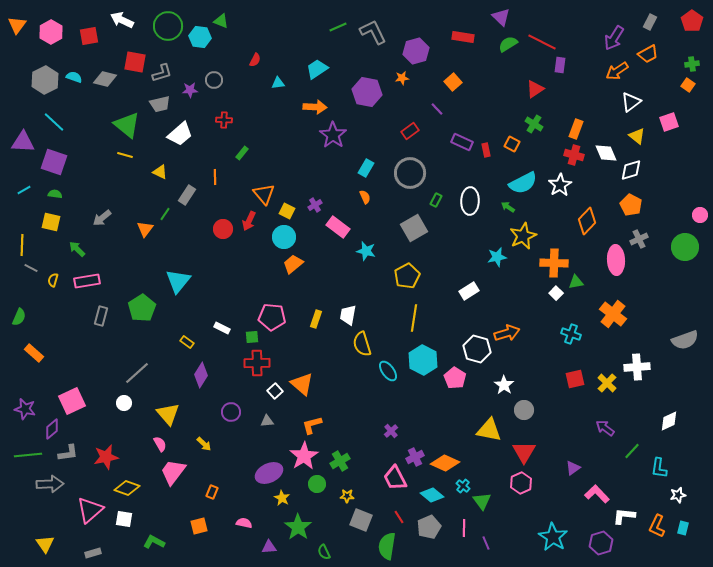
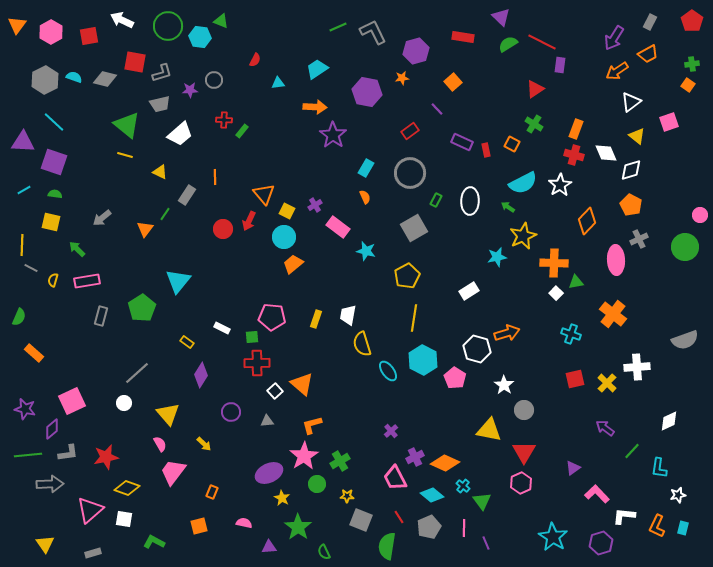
green rectangle at (242, 153): moved 22 px up
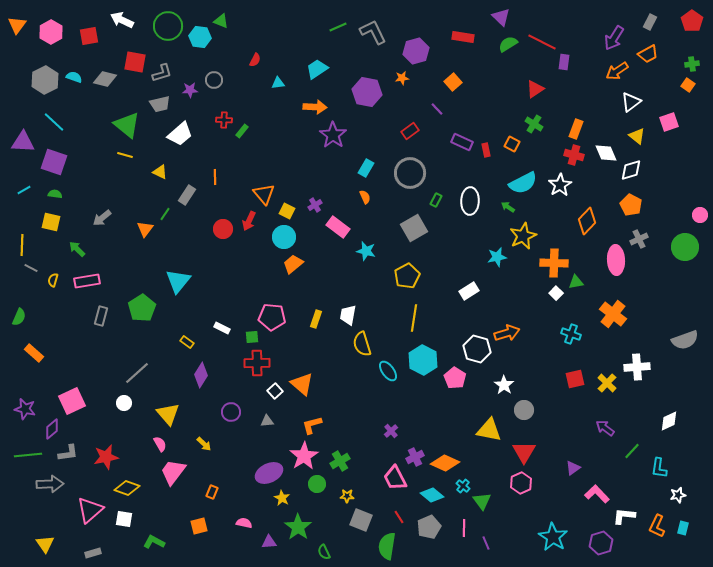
purple rectangle at (560, 65): moved 4 px right, 3 px up
purple triangle at (269, 547): moved 5 px up
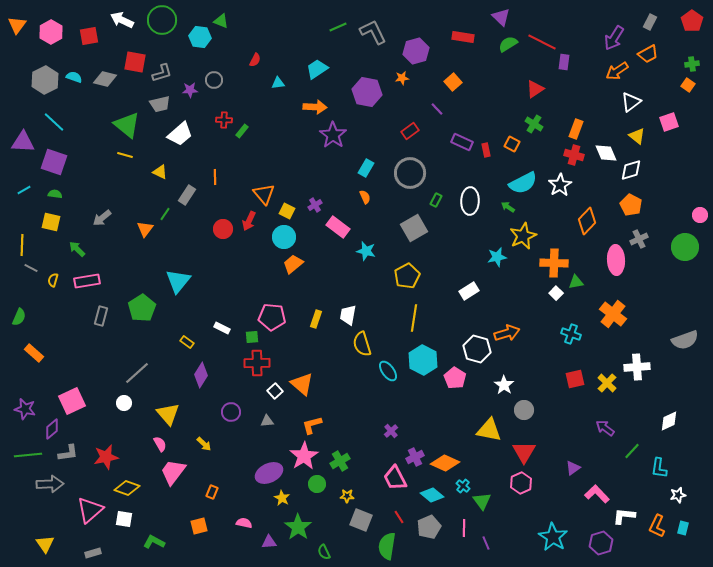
green circle at (168, 26): moved 6 px left, 6 px up
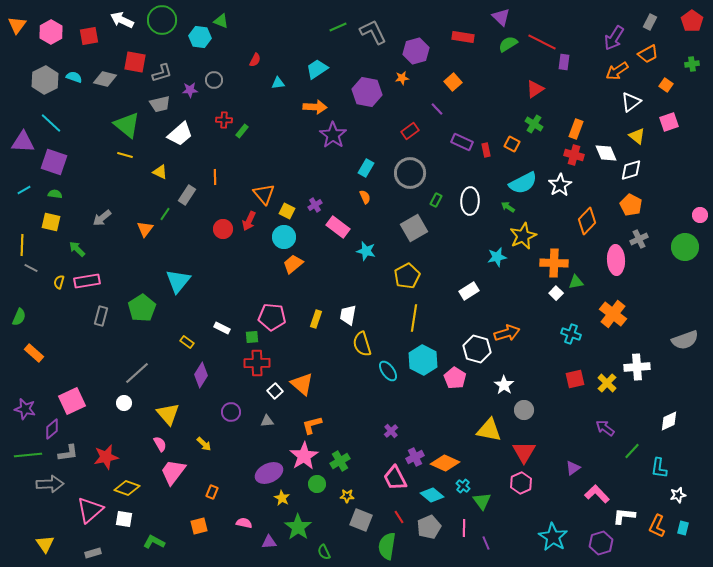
orange square at (688, 85): moved 22 px left
cyan line at (54, 122): moved 3 px left, 1 px down
yellow semicircle at (53, 280): moved 6 px right, 2 px down
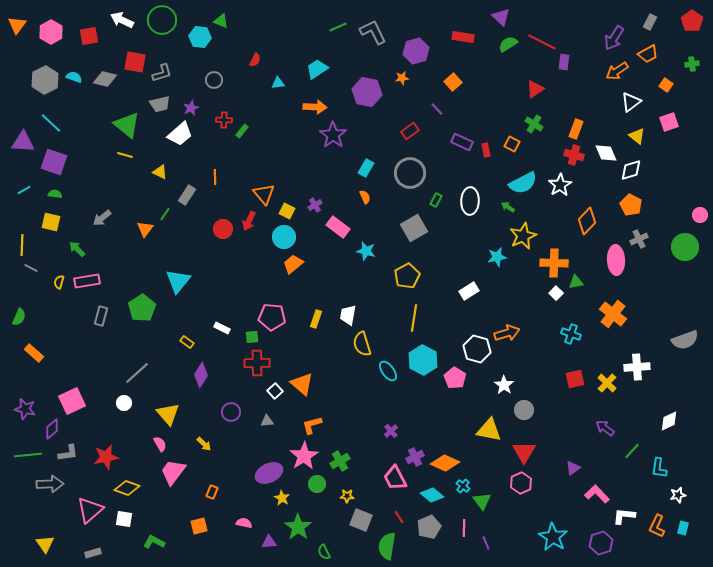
purple star at (190, 90): moved 1 px right, 18 px down; rotated 21 degrees counterclockwise
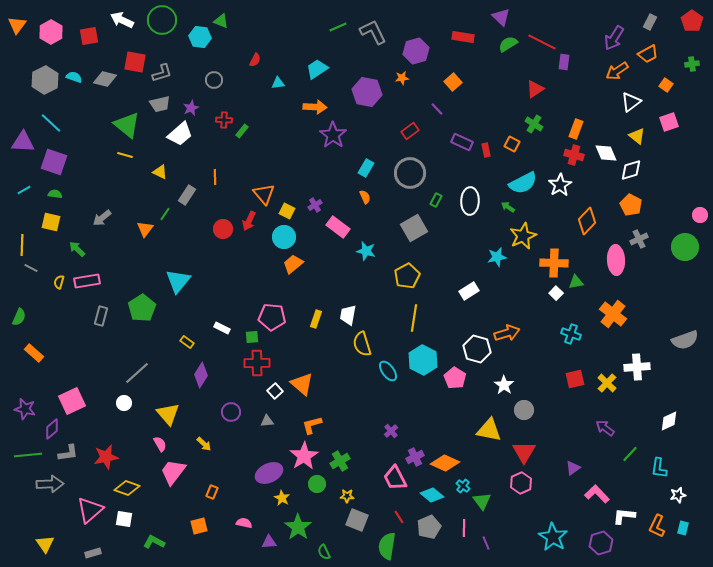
green line at (632, 451): moved 2 px left, 3 px down
gray square at (361, 520): moved 4 px left
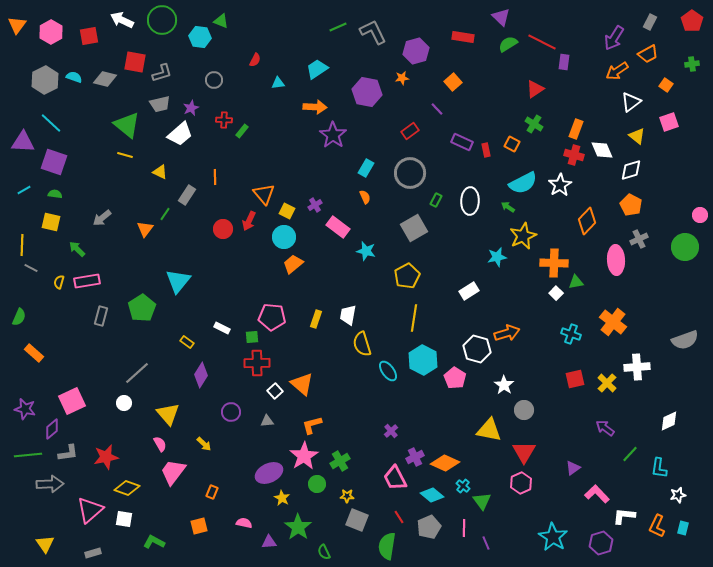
white diamond at (606, 153): moved 4 px left, 3 px up
orange cross at (613, 314): moved 8 px down
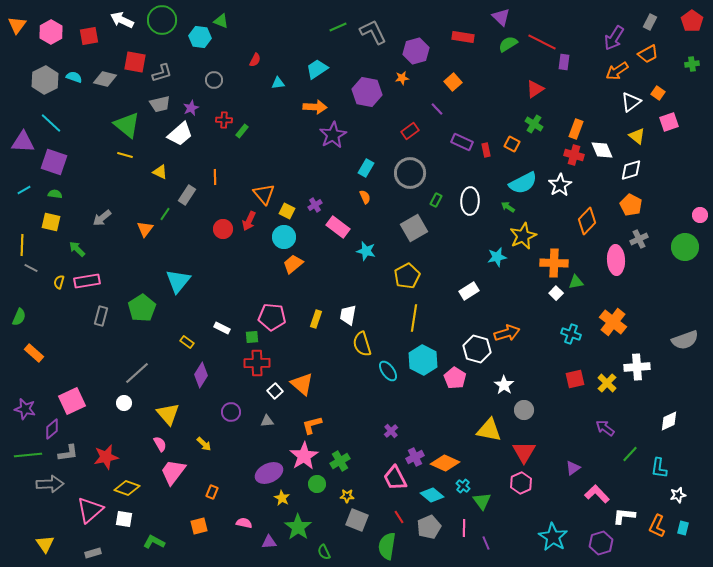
orange square at (666, 85): moved 8 px left, 8 px down
purple star at (333, 135): rotated 8 degrees clockwise
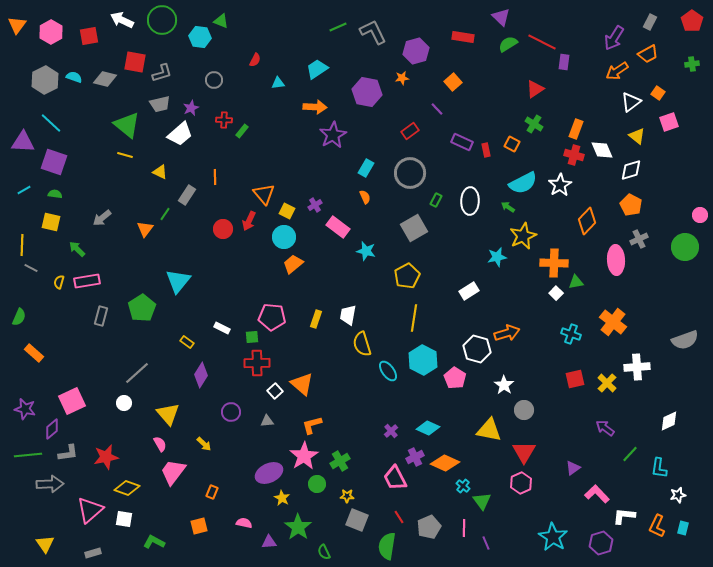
cyan diamond at (432, 495): moved 4 px left, 67 px up; rotated 15 degrees counterclockwise
